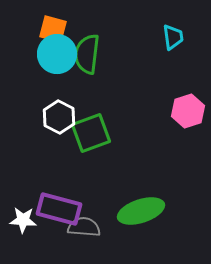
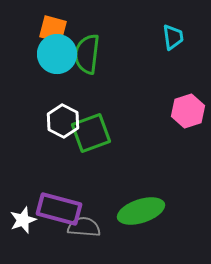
white hexagon: moved 4 px right, 4 px down
white star: rotated 24 degrees counterclockwise
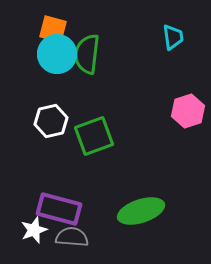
white hexagon: moved 12 px left; rotated 20 degrees clockwise
green square: moved 3 px right, 3 px down
white star: moved 11 px right, 10 px down
gray semicircle: moved 12 px left, 10 px down
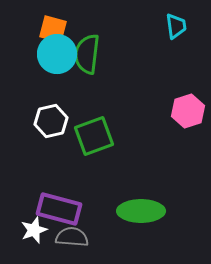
cyan trapezoid: moved 3 px right, 11 px up
green ellipse: rotated 18 degrees clockwise
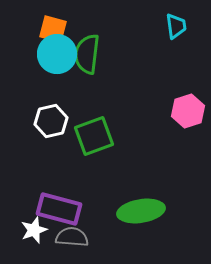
green ellipse: rotated 9 degrees counterclockwise
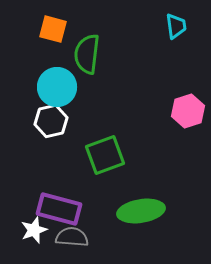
cyan circle: moved 33 px down
green square: moved 11 px right, 19 px down
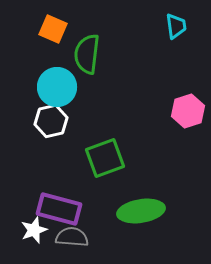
orange square: rotated 8 degrees clockwise
green square: moved 3 px down
